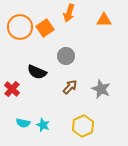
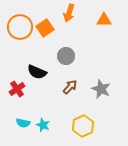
red cross: moved 5 px right; rotated 14 degrees clockwise
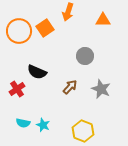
orange arrow: moved 1 px left, 1 px up
orange triangle: moved 1 px left
orange circle: moved 1 px left, 4 px down
gray circle: moved 19 px right
yellow hexagon: moved 5 px down; rotated 15 degrees counterclockwise
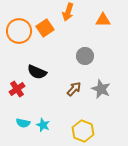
brown arrow: moved 4 px right, 2 px down
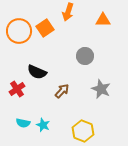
brown arrow: moved 12 px left, 2 px down
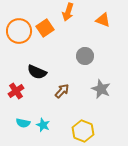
orange triangle: rotated 21 degrees clockwise
red cross: moved 1 px left, 2 px down
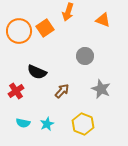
cyan star: moved 4 px right, 1 px up; rotated 24 degrees clockwise
yellow hexagon: moved 7 px up
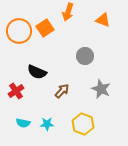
cyan star: rotated 24 degrees clockwise
